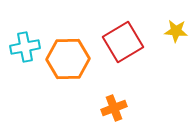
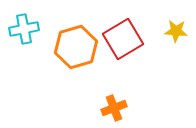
red square: moved 3 px up
cyan cross: moved 1 px left, 18 px up
orange hexagon: moved 8 px right, 12 px up; rotated 15 degrees counterclockwise
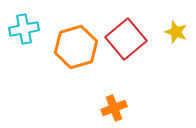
yellow star: moved 1 px down; rotated 15 degrees clockwise
red square: moved 3 px right; rotated 9 degrees counterclockwise
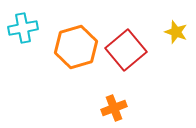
cyan cross: moved 1 px left, 1 px up
red square: moved 11 px down
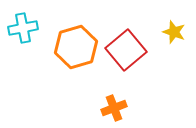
yellow star: moved 2 px left
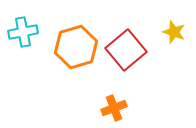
cyan cross: moved 4 px down
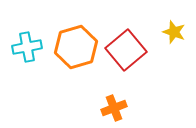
cyan cross: moved 4 px right, 15 px down
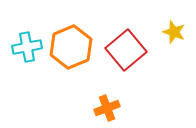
orange hexagon: moved 5 px left; rotated 6 degrees counterclockwise
orange cross: moved 7 px left
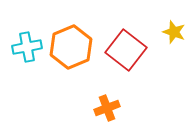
red square: rotated 12 degrees counterclockwise
